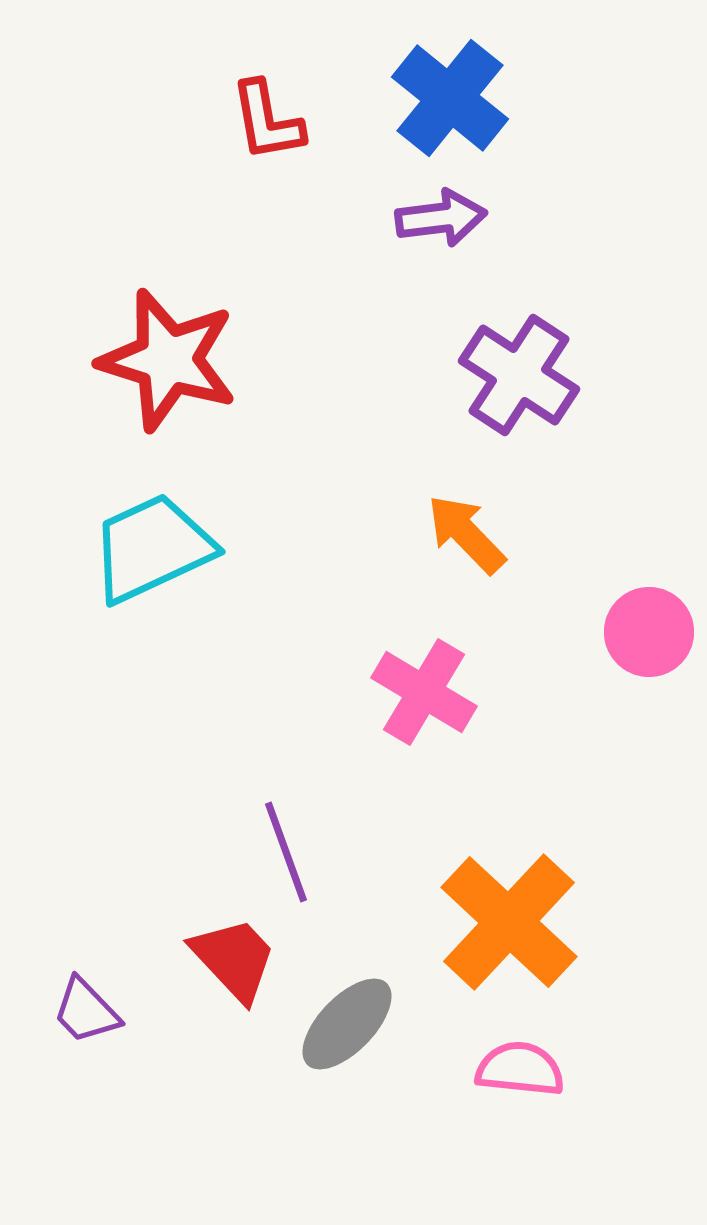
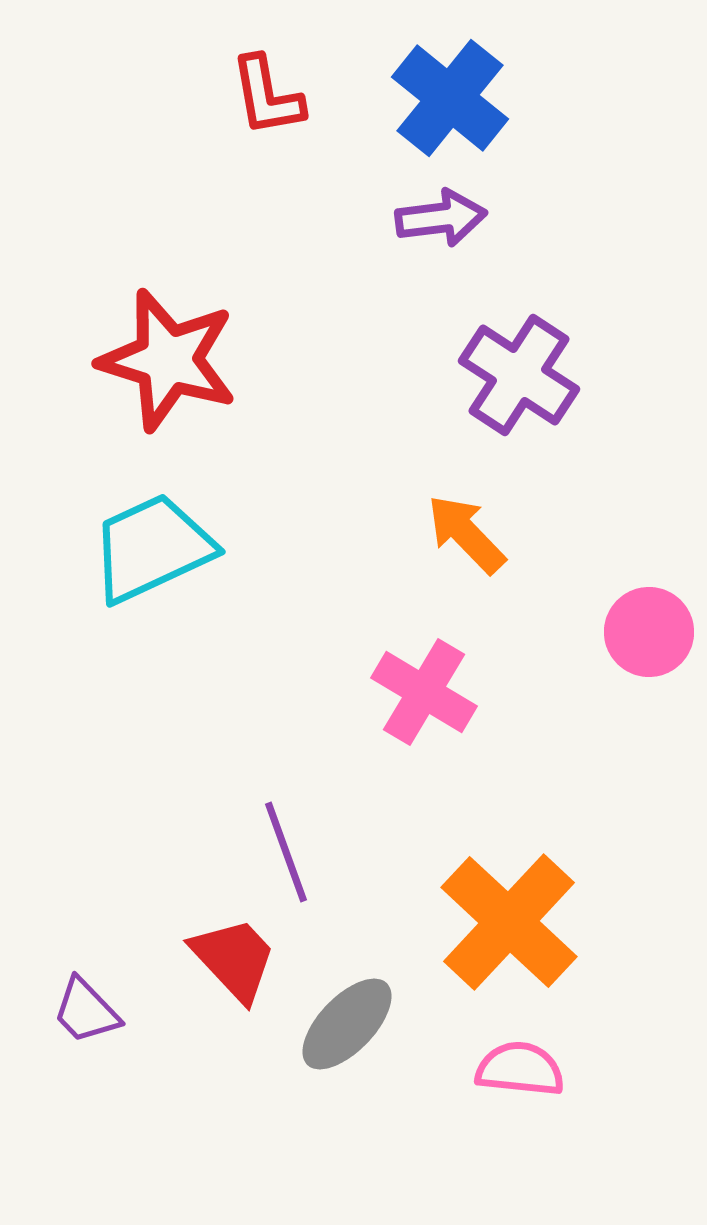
red L-shape: moved 25 px up
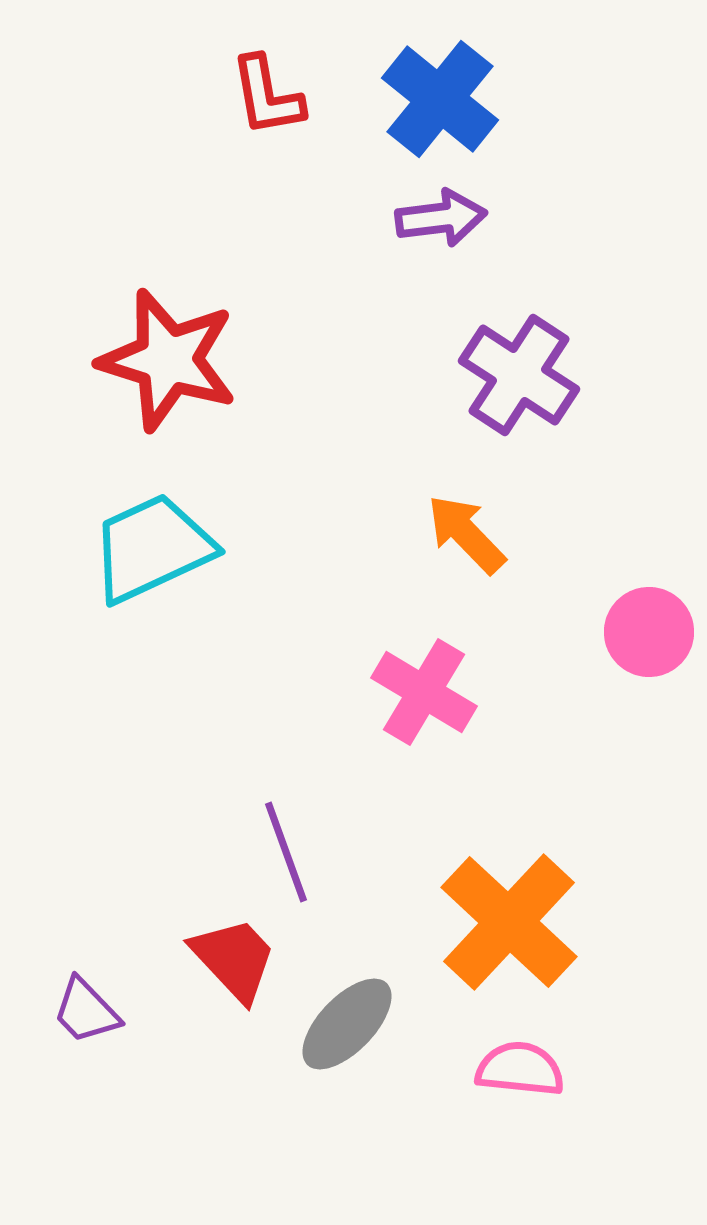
blue cross: moved 10 px left, 1 px down
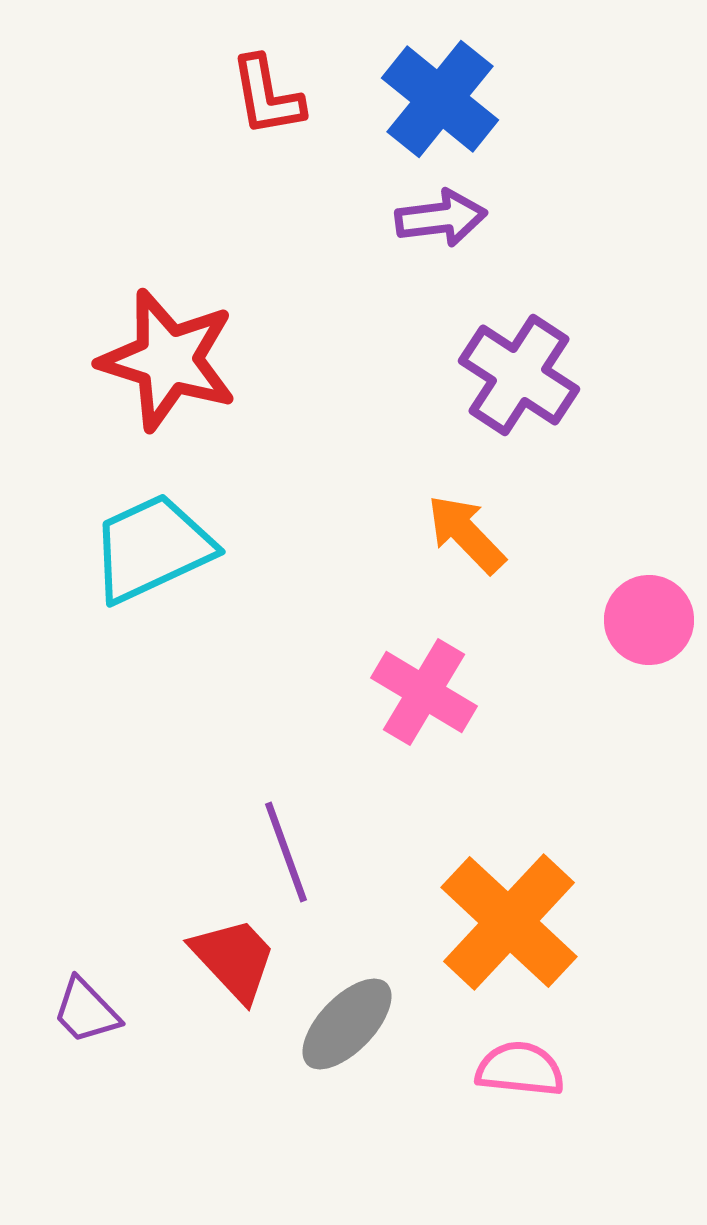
pink circle: moved 12 px up
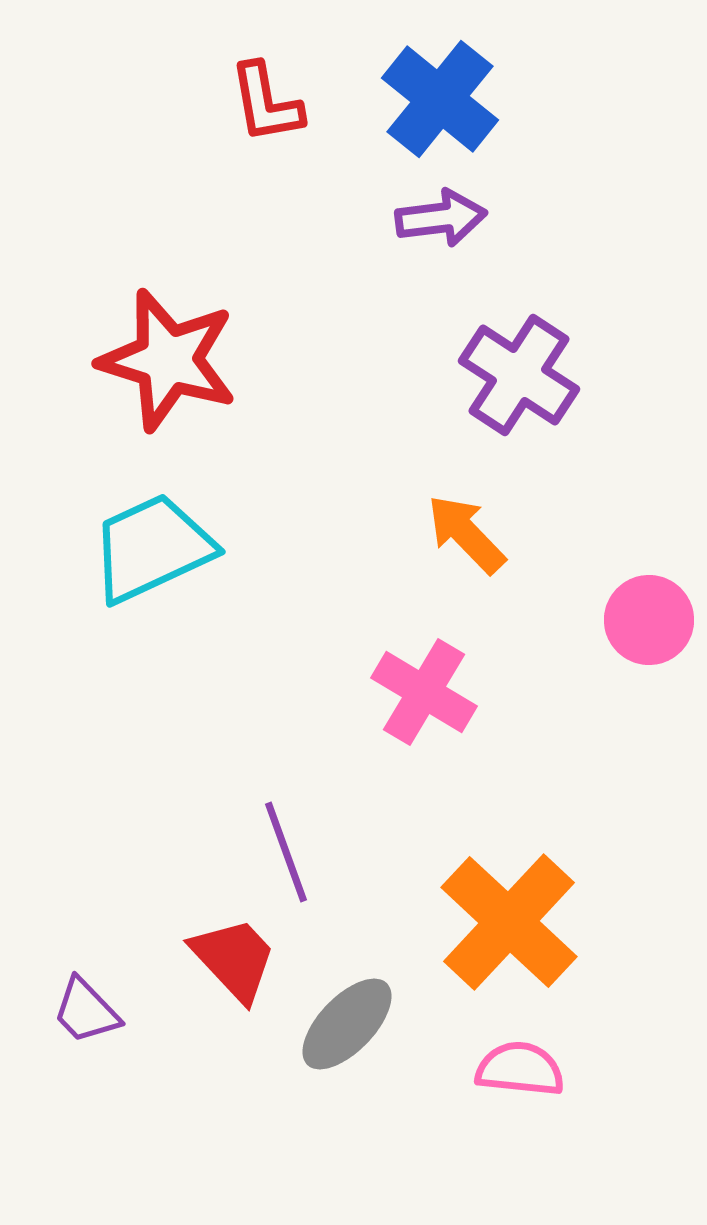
red L-shape: moved 1 px left, 7 px down
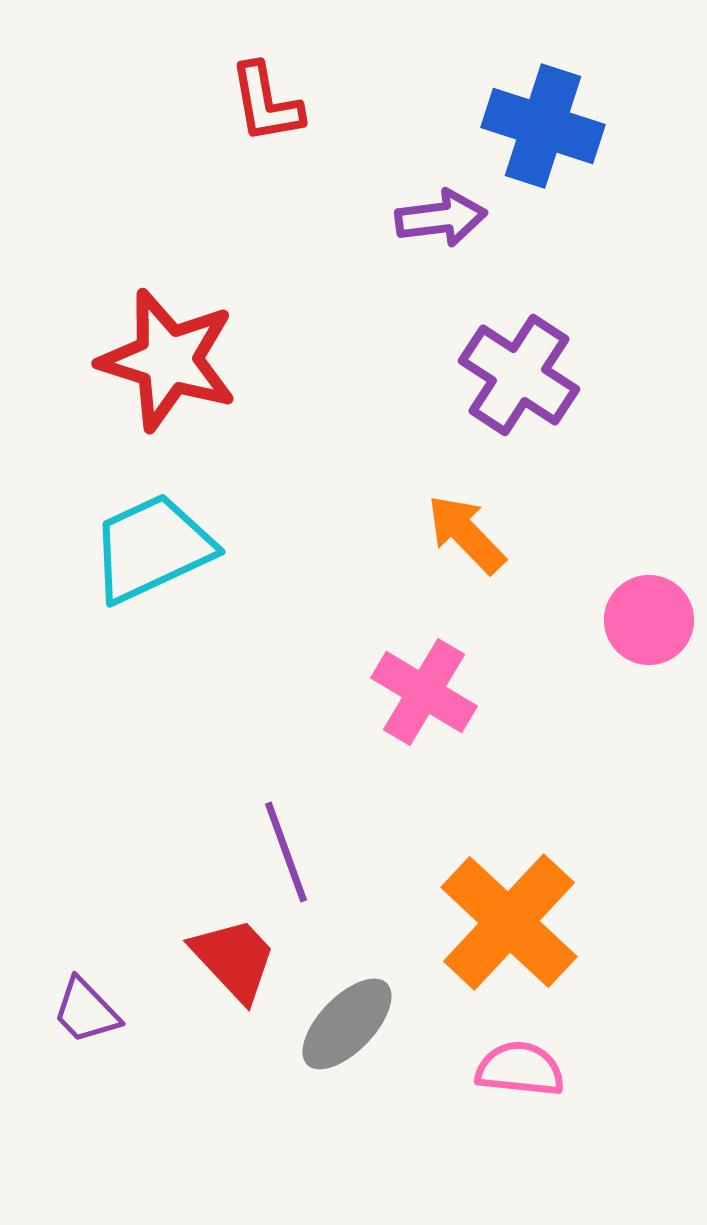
blue cross: moved 103 px right, 27 px down; rotated 21 degrees counterclockwise
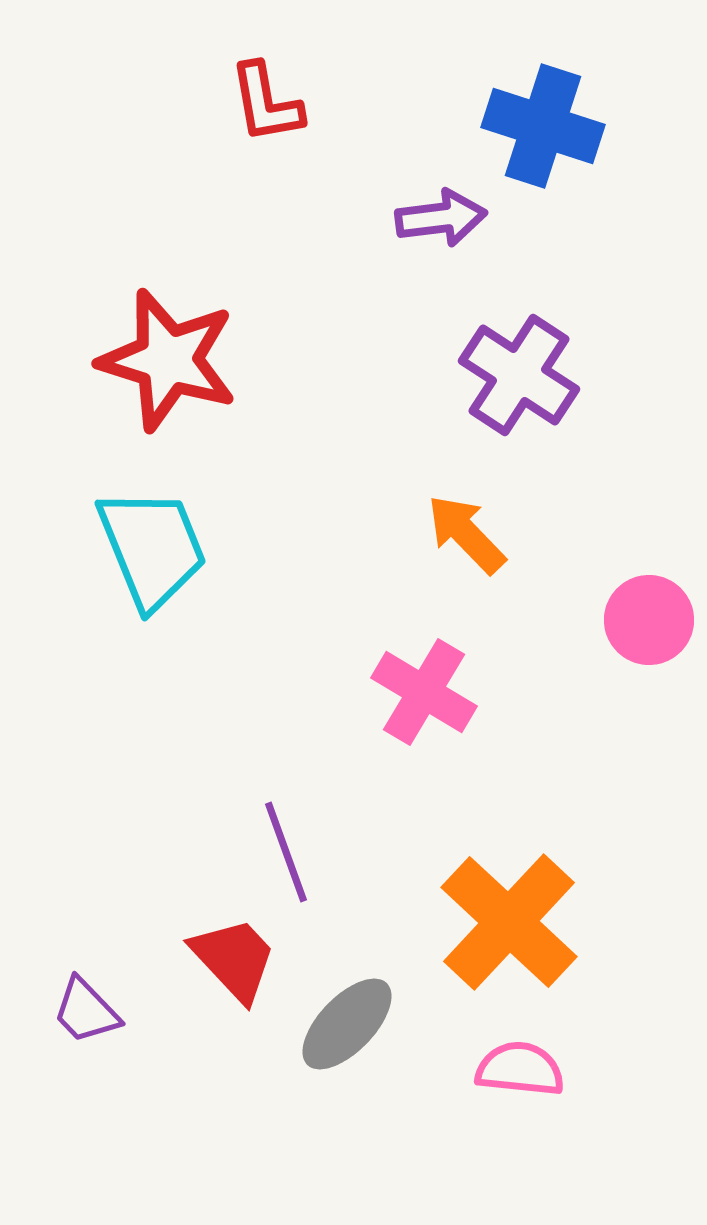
cyan trapezoid: rotated 93 degrees clockwise
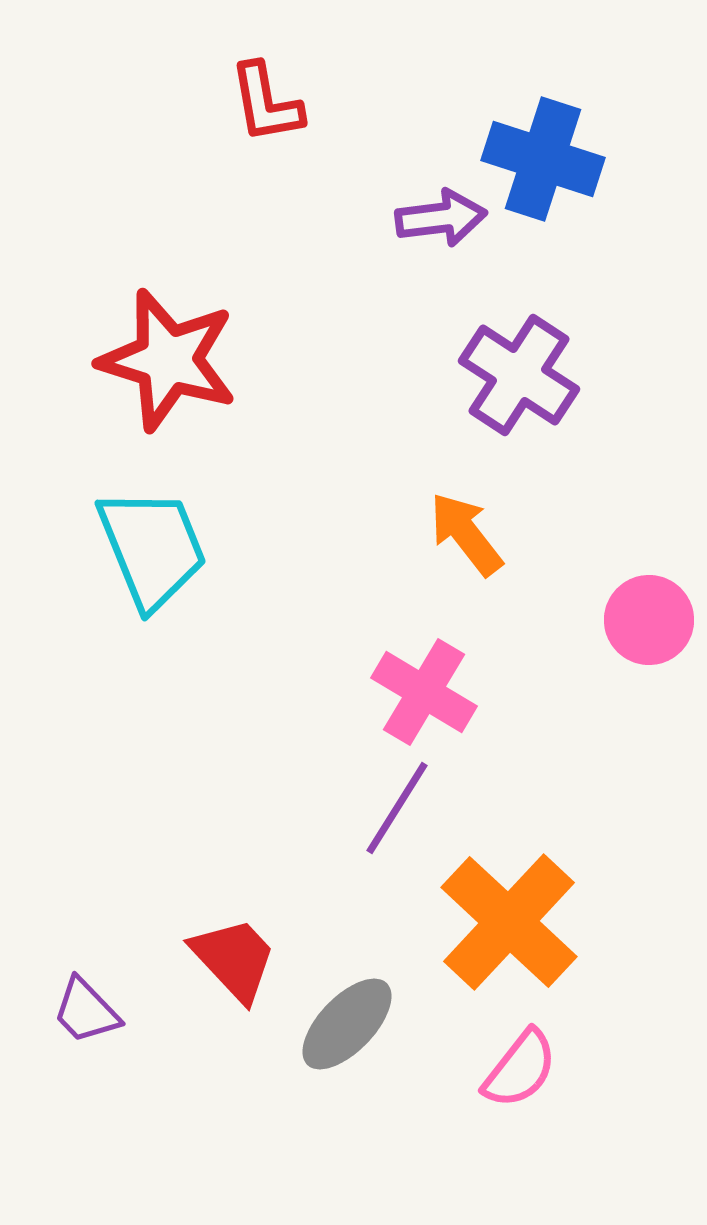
blue cross: moved 33 px down
orange arrow: rotated 6 degrees clockwise
purple line: moved 111 px right, 44 px up; rotated 52 degrees clockwise
pink semicircle: rotated 122 degrees clockwise
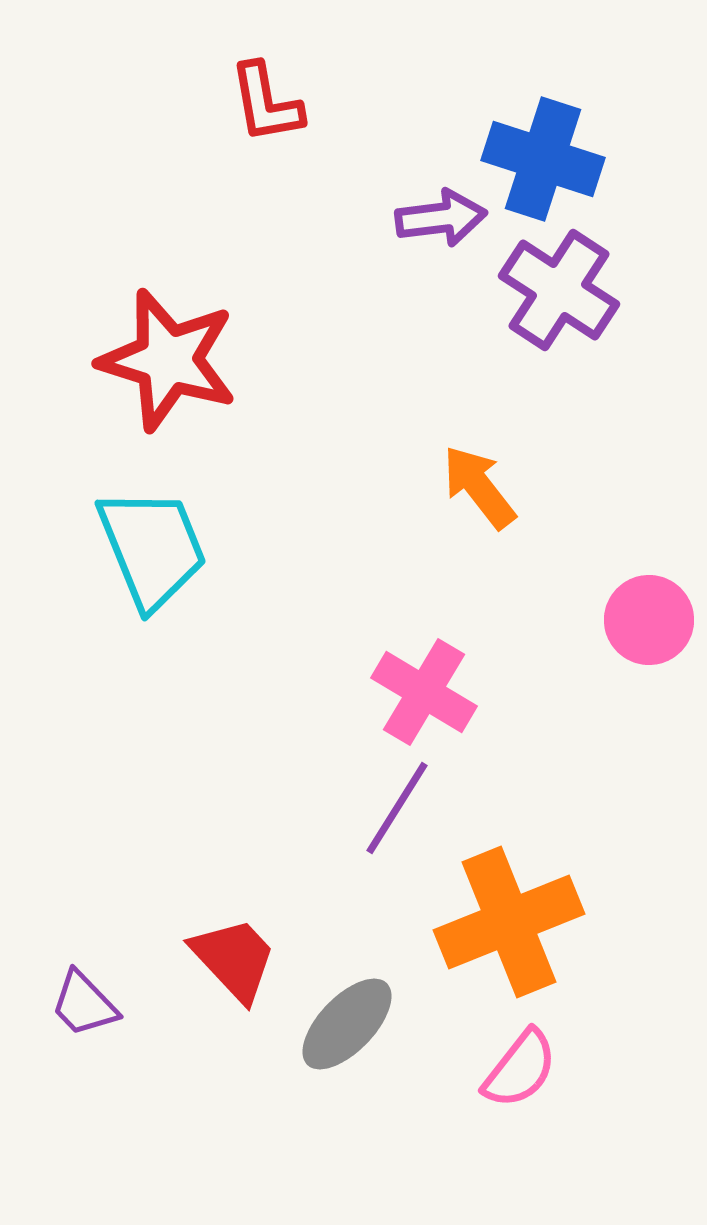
purple cross: moved 40 px right, 85 px up
orange arrow: moved 13 px right, 47 px up
orange cross: rotated 25 degrees clockwise
purple trapezoid: moved 2 px left, 7 px up
